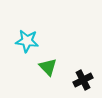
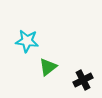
green triangle: rotated 36 degrees clockwise
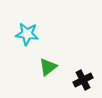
cyan star: moved 7 px up
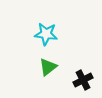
cyan star: moved 19 px right
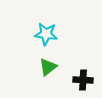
black cross: rotated 30 degrees clockwise
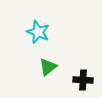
cyan star: moved 8 px left, 2 px up; rotated 15 degrees clockwise
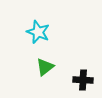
green triangle: moved 3 px left
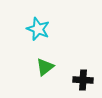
cyan star: moved 3 px up
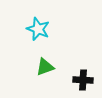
green triangle: rotated 18 degrees clockwise
